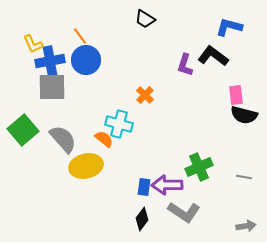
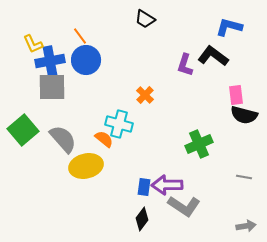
green cross: moved 23 px up
gray L-shape: moved 6 px up
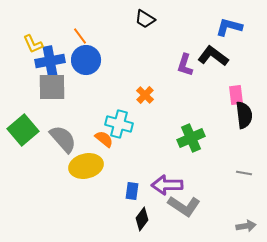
black semicircle: rotated 112 degrees counterclockwise
green cross: moved 8 px left, 6 px up
gray line: moved 4 px up
blue rectangle: moved 12 px left, 4 px down
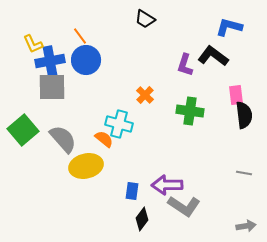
green cross: moved 1 px left, 27 px up; rotated 32 degrees clockwise
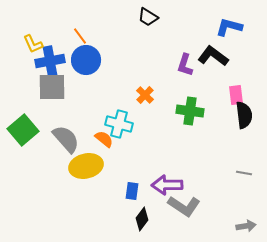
black trapezoid: moved 3 px right, 2 px up
gray semicircle: moved 3 px right
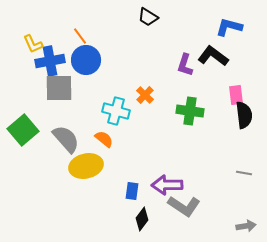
gray square: moved 7 px right, 1 px down
cyan cross: moved 3 px left, 13 px up
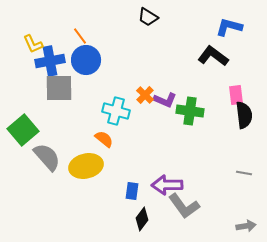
purple L-shape: moved 20 px left, 35 px down; rotated 85 degrees counterclockwise
gray semicircle: moved 19 px left, 18 px down
gray L-shape: rotated 20 degrees clockwise
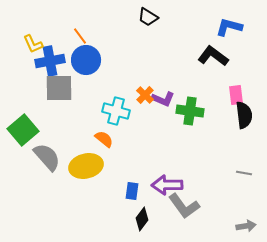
purple L-shape: moved 2 px left, 1 px up
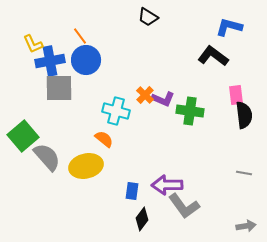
green square: moved 6 px down
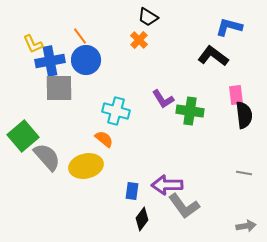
orange cross: moved 6 px left, 55 px up
purple L-shape: rotated 35 degrees clockwise
